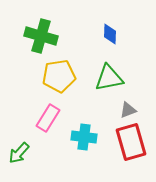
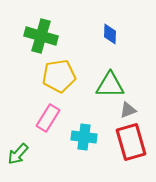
green triangle: moved 1 px right, 7 px down; rotated 12 degrees clockwise
green arrow: moved 1 px left, 1 px down
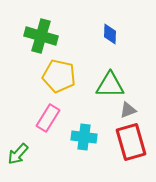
yellow pentagon: rotated 20 degrees clockwise
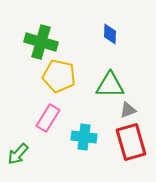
green cross: moved 6 px down
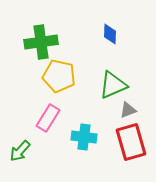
green cross: rotated 24 degrees counterclockwise
green triangle: moved 3 px right; rotated 24 degrees counterclockwise
green arrow: moved 2 px right, 3 px up
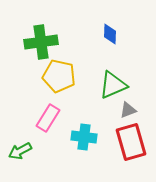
green arrow: rotated 20 degrees clockwise
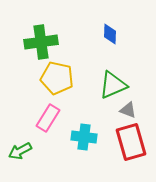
yellow pentagon: moved 2 px left, 2 px down
gray triangle: rotated 42 degrees clockwise
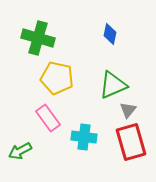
blue diamond: rotated 10 degrees clockwise
green cross: moved 3 px left, 4 px up; rotated 24 degrees clockwise
gray triangle: rotated 48 degrees clockwise
pink rectangle: rotated 68 degrees counterclockwise
